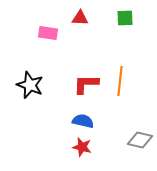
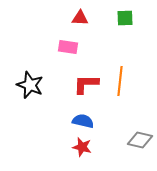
pink rectangle: moved 20 px right, 14 px down
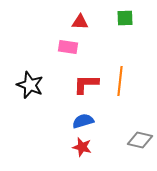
red triangle: moved 4 px down
blue semicircle: rotated 30 degrees counterclockwise
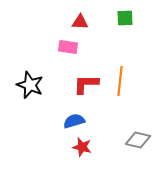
blue semicircle: moved 9 px left
gray diamond: moved 2 px left
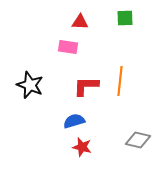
red L-shape: moved 2 px down
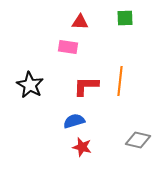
black star: rotated 8 degrees clockwise
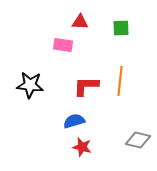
green square: moved 4 px left, 10 px down
pink rectangle: moved 5 px left, 2 px up
black star: rotated 24 degrees counterclockwise
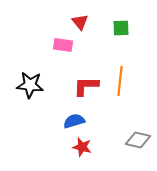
red triangle: rotated 48 degrees clockwise
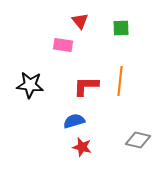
red triangle: moved 1 px up
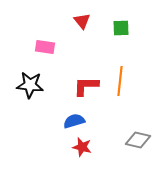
red triangle: moved 2 px right
pink rectangle: moved 18 px left, 2 px down
